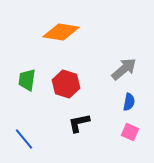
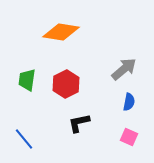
red hexagon: rotated 16 degrees clockwise
pink square: moved 1 px left, 5 px down
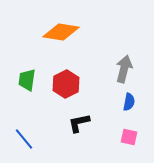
gray arrow: rotated 36 degrees counterclockwise
pink square: rotated 12 degrees counterclockwise
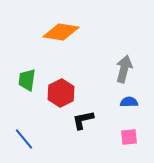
red hexagon: moved 5 px left, 9 px down
blue semicircle: rotated 102 degrees counterclockwise
black L-shape: moved 4 px right, 3 px up
pink square: rotated 18 degrees counterclockwise
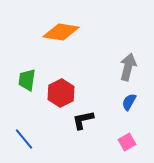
gray arrow: moved 4 px right, 2 px up
blue semicircle: rotated 60 degrees counterclockwise
pink square: moved 2 px left, 5 px down; rotated 24 degrees counterclockwise
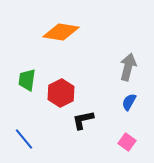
pink square: rotated 24 degrees counterclockwise
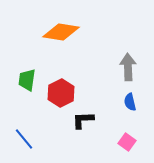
gray arrow: rotated 16 degrees counterclockwise
blue semicircle: moved 1 px right; rotated 42 degrees counterclockwise
black L-shape: rotated 10 degrees clockwise
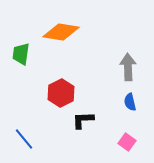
green trapezoid: moved 6 px left, 26 px up
